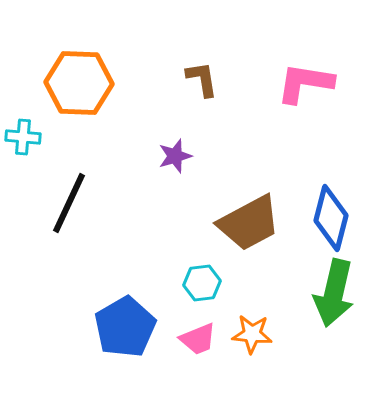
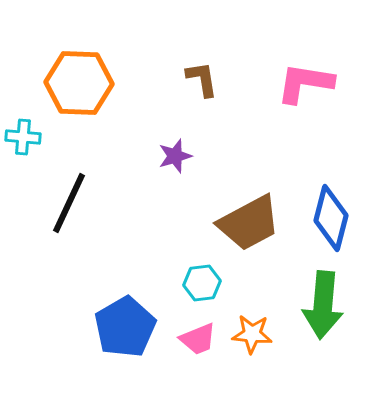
green arrow: moved 11 px left, 12 px down; rotated 8 degrees counterclockwise
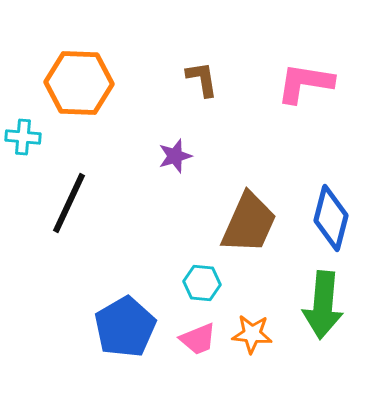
brown trapezoid: rotated 38 degrees counterclockwise
cyan hexagon: rotated 12 degrees clockwise
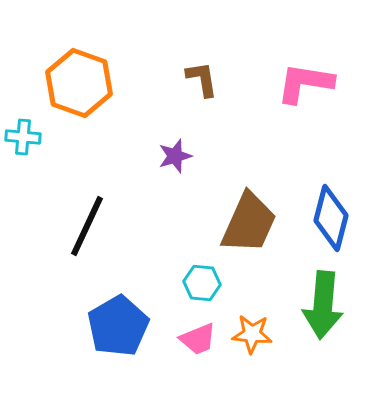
orange hexagon: rotated 18 degrees clockwise
black line: moved 18 px right, 23 px down
blue pentagon: moved 7 px left, 1 px up
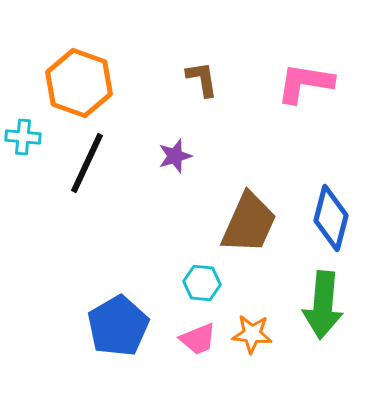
black line: moved 63 px up
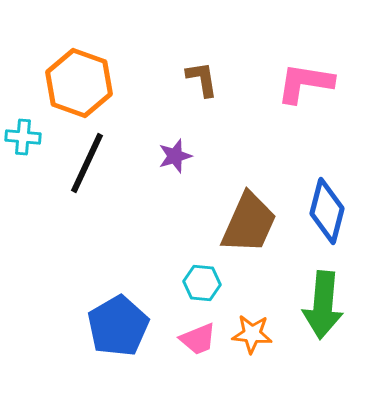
blue diamond: moved 4 px left, 7 px up
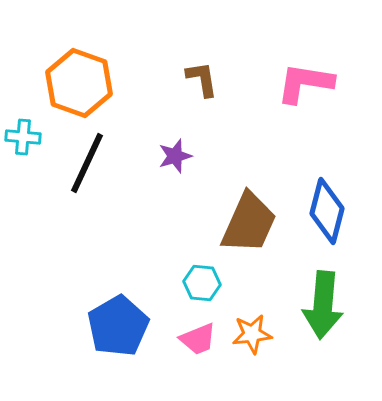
orange star: rotated 12 degrees counterclockwise
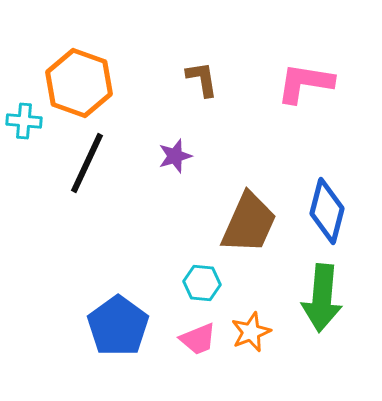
cyan cross: moved 1 px right, 16 px up
green arrow: moved 1 px left, 7 px up
blue pentagon: rotated 6 degrees counterclockwise
orange star: moved 1 px left, 2 px up; rotated 15 degrees counterclockwise
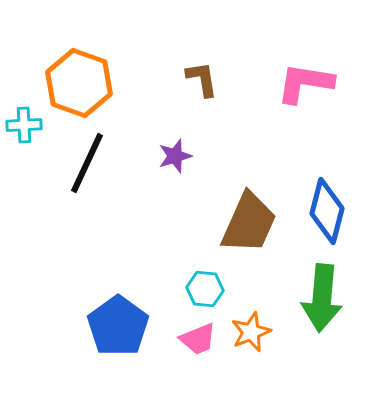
cyan cross: moved 4 px down; rotated 8 degrees counterclockwise
cyan hexagon: moved 3 px right, 6 px down
